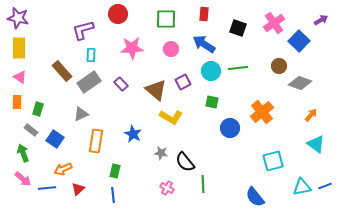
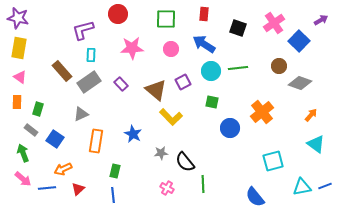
yellow rectangle at (19, 48): rotated 10 degrees clockwise
yellow L-shape at (171, 117): rotated 15 degrees clockwise
gray star at (161, 153): rotated 16 degrees counterclockwise
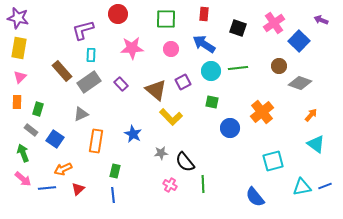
purple arrow at (321, 20): rotated 128 degrees counterclockwise
pink triangle at (20, 77): rotated 40 degrees clockwise
pink cross at (167, 188): moved 3 px right, 3 px up
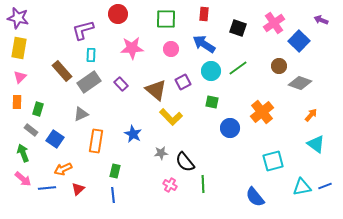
green line at (238, 68): rotated 30 degrees counterclockwise
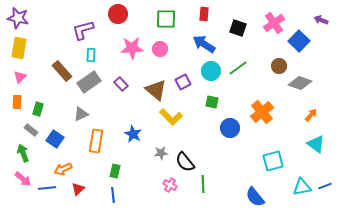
pink circle at (171, 49): moved 11 px left
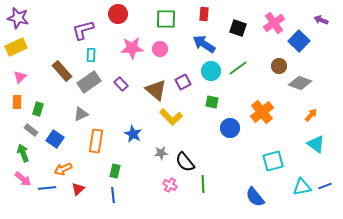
yellow rectangle at (19, 48): moved 3 px left, 1 px up; rotated 55 degrees clockwise
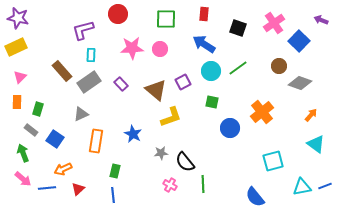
yellow L-shape at (171, 117): rotated 65 degrees counterclockwise
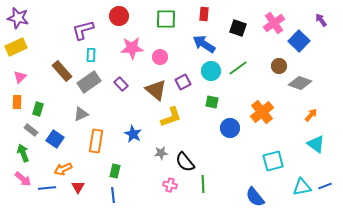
red circle at (118, 14): moved 1 px right, 2 px down
purple arrow at (321, 20): rotated 32 degrees clockwise
pink circle at (160, 49): moved 8 px down
pink cross at (170, 185): rotated 16 degrees counterclockwise
red triangle at (78, 189): moved 2 px up; rotated 16 degrees counterclockwise
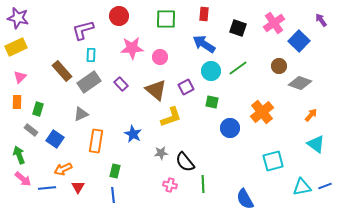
purple square at (183, 82): moved 3 px right, 5 px down
green arrow at (23, 153): moved 4 px left, 2 px down
blue semicircle at (255, 197): moved 10 px left, 2 px down; rotated 10 degrees clockwise
